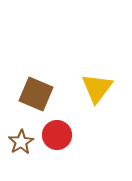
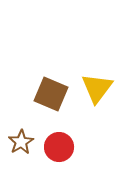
brown square: moved 15 px right
red circle: moved 2 px right, 12 px down
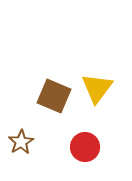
brown square: moved 3 px right, 2 px down
red circle: moved 26 px right
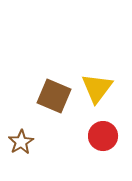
red circle: moved 18 px right, 11 px up
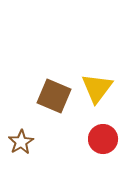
red circle: moved 3 px down
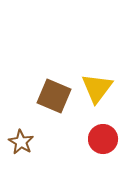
brown star: rotated 10 degrees counterclockwise
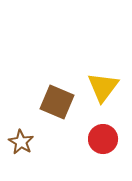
yellow triangle: moved 6 px right, 1 px up
brown square: moved 3 px right, 6 px down
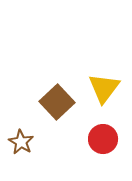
yellow triangle: moved 1 px right, 1 px down
brown square: rotated 24 degrees clockwise
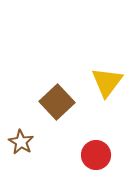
yellow triangle: moved 3 px right, 6 px up
red circle: moved 7 px left, 16 px down
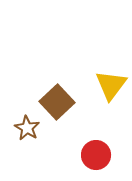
yellow triangle: moved 4 px right, 3 px down
brown star: moved 6 px right, 14 px up
